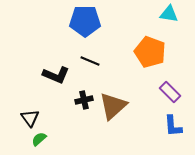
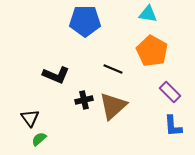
cyan triangle: moved 21 px left
orange pentagon: moved 2 px right, 1 px up; rotated 8 degrees clockwise
black line: moved 23 px right, 8 px down
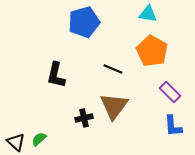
blue pentagon: moved 1 px left, 1 px down; rotated 16 degrees counterclockwise
black L-shape: rotated 80 degrees clockwise
black cross: moved 18 px down
brown triangle: moved 1 px right; rotated 12 degrees counterclockwise
black triangle: moved 14 px left, 24 px down; rotated 12 degrees counterclockwise
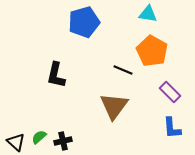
black line: moved 10 px right, 1 px down
black cross: moved 21 px left, 23 px down
blue L-shape: moved 1 px left, 2 px down
green semicircle: moved 2 px up
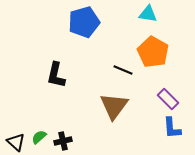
orange pentagon: moved 1 px right, 1 px down
purple rectangle: moved 2 px left, 7 px down
